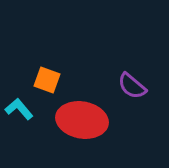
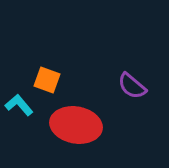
cyan L-shape: moved 4 px up
red ellipse: moved 6 px left, 5 px down
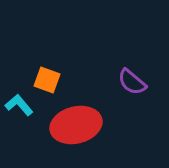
purple semicircle: moved 4 px up
red ellipse: rotated 24 degrees counterclockwise
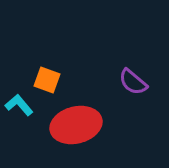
purple semicircle: moved 1 px right
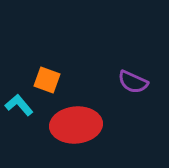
purple semicircle: rotated 16 degrees counterclockwise
red ellipse: rotated 9 degrees clockwise
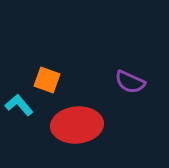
purple semicircle: moved 3 px left
red ellipse: moved 1 px right
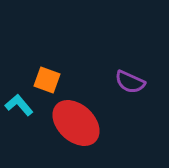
red ellipse: moved 1 px left, 2 px up; rotated 48 degrees clockwise
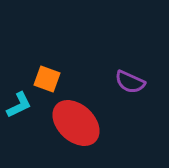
orange square: moved 1 px up
cyan L-shape: rotated 104 degrees clockwise
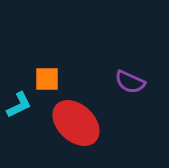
orange square: rotated 20 degrees counterclockwise
